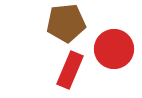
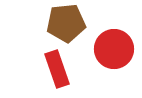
red rectangle: moved 13 px left, 1 px up; rotated 42 degrees counterclockwise
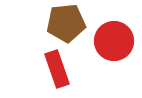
red circle: moved 8 px up
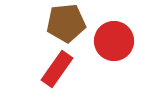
red rectangle: rotated 54 degrees clockwise
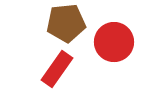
red circle: moved 1 px down
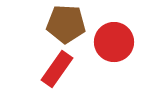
brown pentagon: moved 1 px down; rotated 9 degrees clockwise
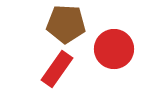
red circle: moved 7 px down
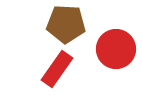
red circle: moved 2 px right
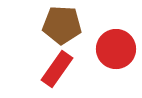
brown pentagon: moved 4 px left, 1 px down
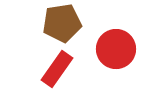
brown pentagon: moved 2 px up; rotated 12 degrees counterclockwise
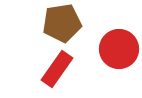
red circle: moved 3 px right
